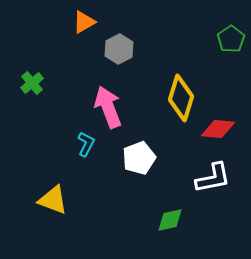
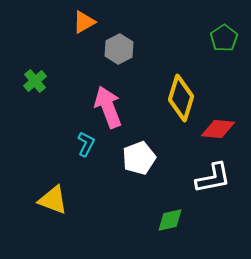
green pentagon: moved 7 px left, 1 px up
green cross: moved 3 px right, 2 px up
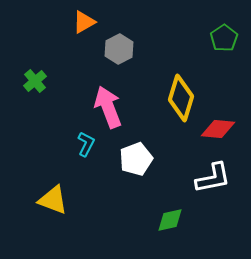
white pentagon: moved 3 px left, 1 px down
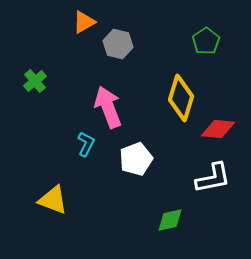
green pentagon: moved 18 px left, 3 px down
gray hexagon: moved 1 px left, 5 px up; rotated 20 degrees counterclockwise
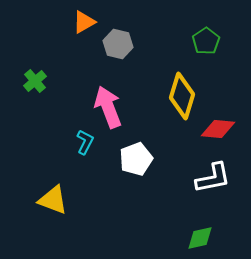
yellow diamond: moved 1 px right, 2 px up
cyan L-shape: moved 1 px left, 2 px up
green diamond: moved 30 px right, 18 px down
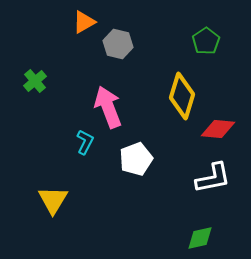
yellow triangle: rotated 40 degrees clockwise
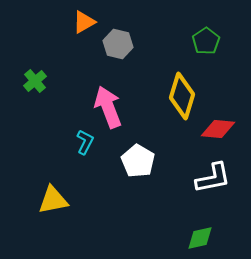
white pentagon: moved 2 px right, 2 px down; rotated 20 degrees counterclockwise
yellow triangle: rotated 48 degrees clockwise
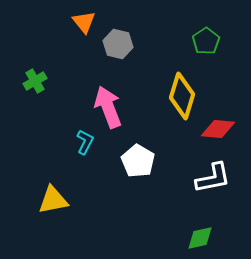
orange triangle: rotated 40 degrees counterclockwise
green cross: rotated 10 degrees clockwise
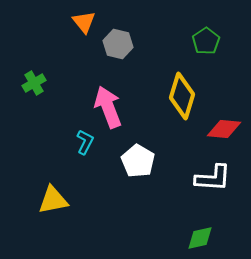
green cross: moved 1 px left, 2 px down
red diamond: moved 6 px right
white L-shape: rotated 15 degrees clockwise
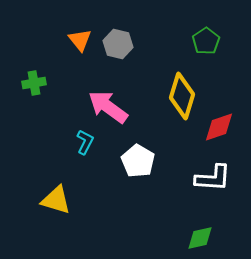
orange triangle: moved 4 px left, 18 px down
green cross: rotated 20 degrees clockwise
pink arrow: rotated 33 degrees counterclockwise
red diamond: moved 5 px left, 2 px up; rotated 24 degrees counterclockwise
yellow triangle: moved 3 px right; rotated 28 degrees clockwise
